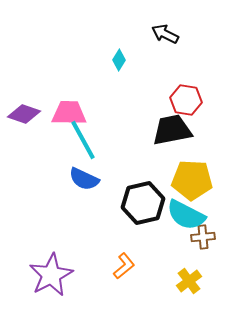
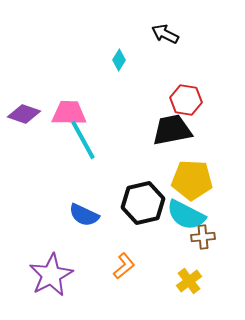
blue semicircle: moved 36 px down
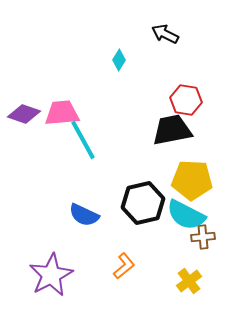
pink trapezoid: moved 7 px left; rotated 6 degrees counterclockwise
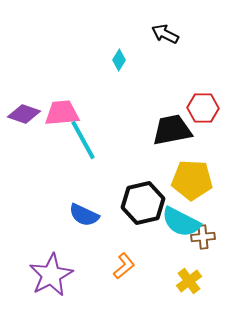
red hexagon: moved 17 px right, 8 px down; rotated 8 degrees counterclockwise
cyan semicircle: moved 5 px left, 7 px down
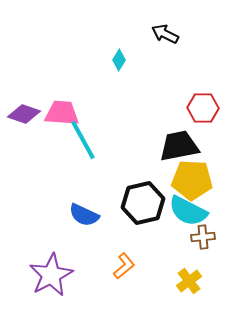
pink trapezoid: rotated 9 degrees clockwise
black trapezoid: moved 7 px right, 16 px down
cyan semicircle: moved 7 px right, 11 px up
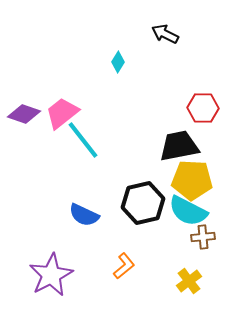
cyan diamond: moved 1 px left, 2 px down
pink trapezoid: rotated 42 degrees counterclockwise
cyan line: rotated 9 degrees counterclockwise
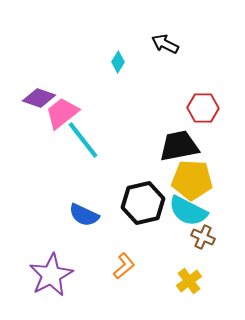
black arrow: moved 10 px down
purple diamond: moved 15 px right, 16 px up
brown cross: rotated 30 degrees clockwise
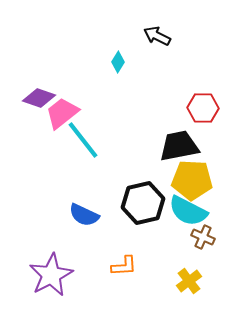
black arrow: moved 8 px left, 8 px up
orange L-shape: rotated 36 degrees clockwise
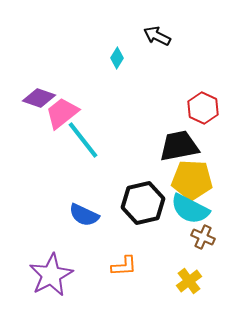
cyan diamond: moved 1 px left, 4 px up
red hexagon: rotated 24 degrees clockwise
cyan semicircle: moved 2 px right, 2 px up
